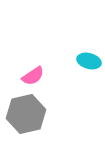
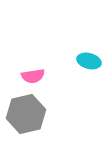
pink semicircle: rotated 25 degrees clockwise
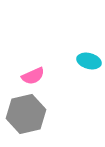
pink semicircle: rotated 15 degrees counterclockwise
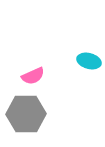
gray hexagon: rotated 12 degrees clockwise
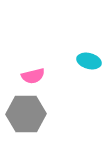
pink semicircle: rotated 10 degrees clockwise
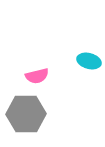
pink semicircle: moved 4 px right
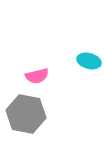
gray hexagon: rotated 12 degrees clockwise
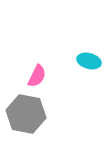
pink semicircle: rotated 50 degrees counterclockwise
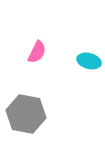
pink semicircle: moved 24 px up
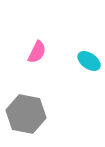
cyan ellipse: rotated 20 degrees clockwise
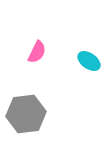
gray hexagon: rotated 18 degrees counterclockwise
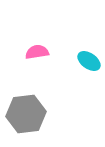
pink semicircle: rotated 125 degrees counterclockwise
